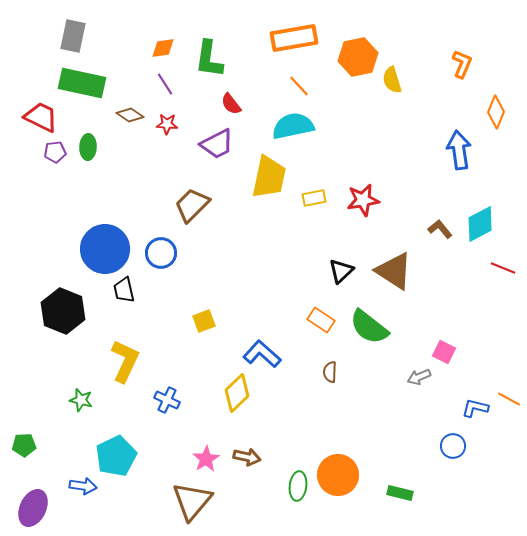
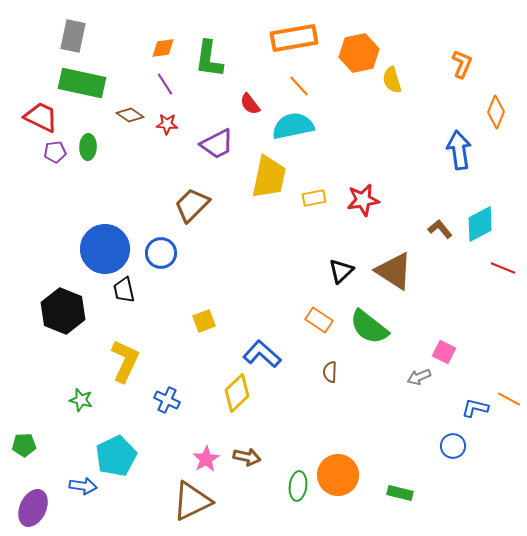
orange hexagon at (358, 57): moved 1 px right, 4 px up
red semicircle at (231, 104): moved 19 px right
orange rectangle at (321, 320): moved 2 px left
brown triangle at (192, 501): rotated 24 degrees clockwise
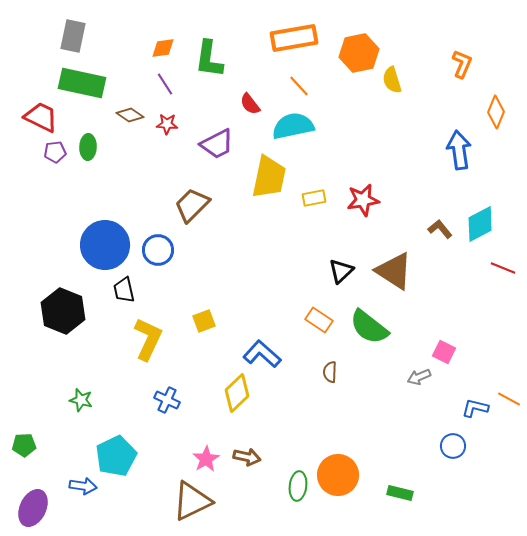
blue circle at (105, 249): moved 4 px up
blue circle at (161, 253): moved 3 px left, 3 px up
yellow L-shape at (125, 361): moved 23 px right, 22 px up
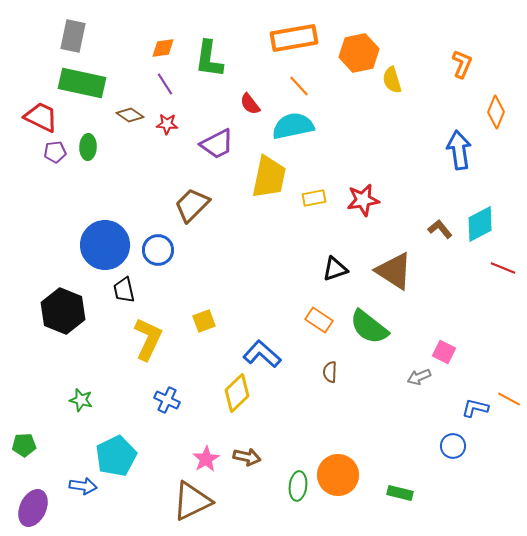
black triangle at (341, 271): moved 6 px left, 2 px up; rotated 24 degrees clockwise
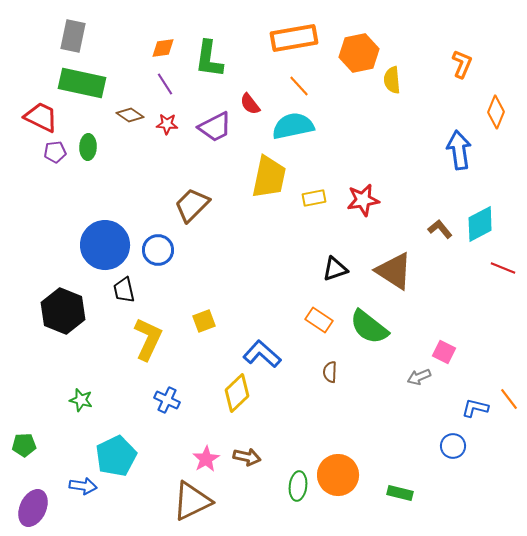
yellow semicircle at (392, 80): rotated 12 degrees clockwise
purple trapezoid at (217, 144): moved 2 px left, 17 px up
orange line at (509, 399): rotated 25 degrees clockwise
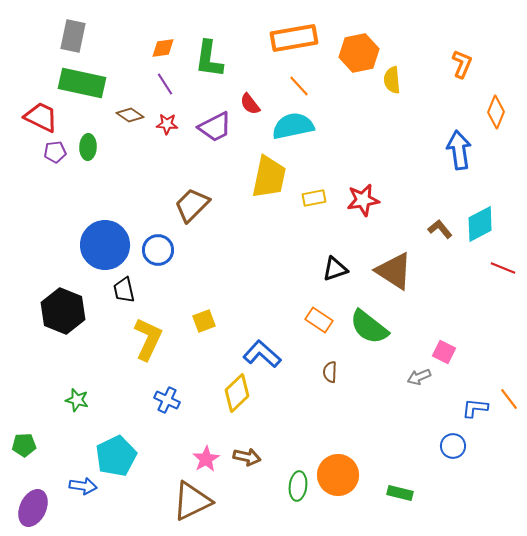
green star at (81, 400): moved 4 px left
blue L-shape at (475, 408): rotated 8 degrees counterclockwise
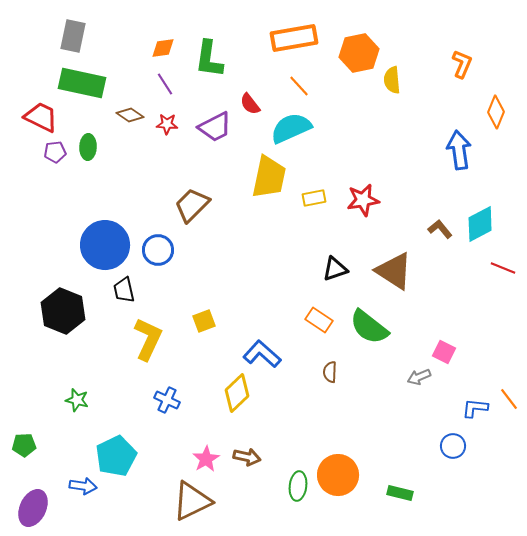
cyan semicircle at (293, 126): moved 2 px left, 2 px down; rotated 12 degrees counterclockwise
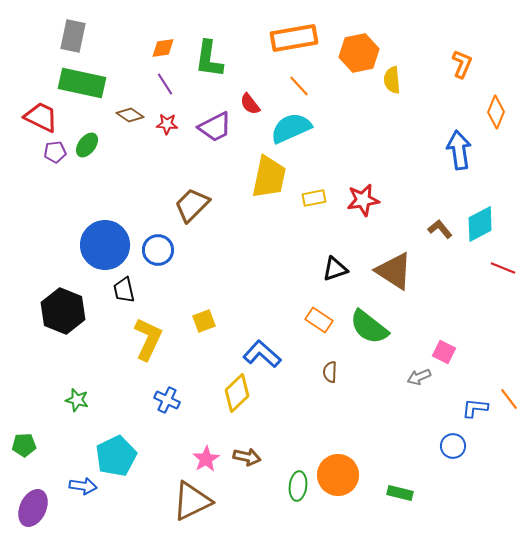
green ellipse at (88, 147): moved 1 px left, 2 px up; rotated 35 degrees clockwise
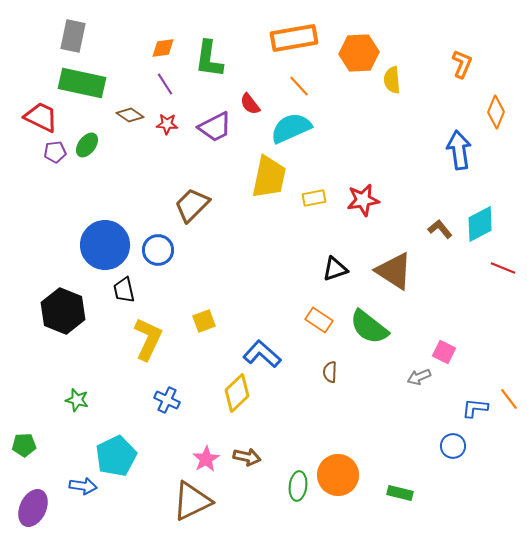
orange hexagon at (359, 53): rotated 9 degrees clockwise
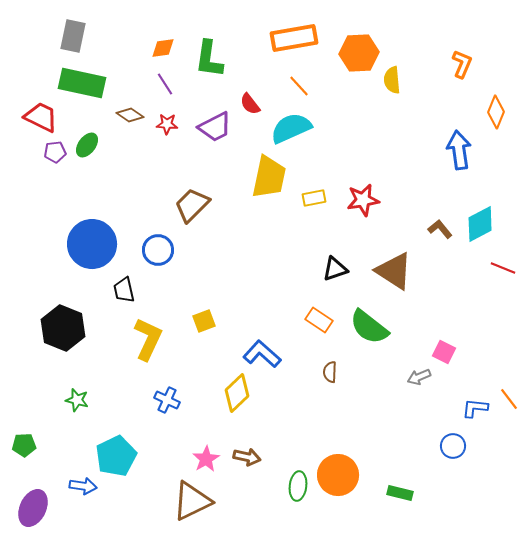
blue circle at (105, 245): moved 13 px left, 1 px up
black hexagon at (63, 311): moved 17 px down
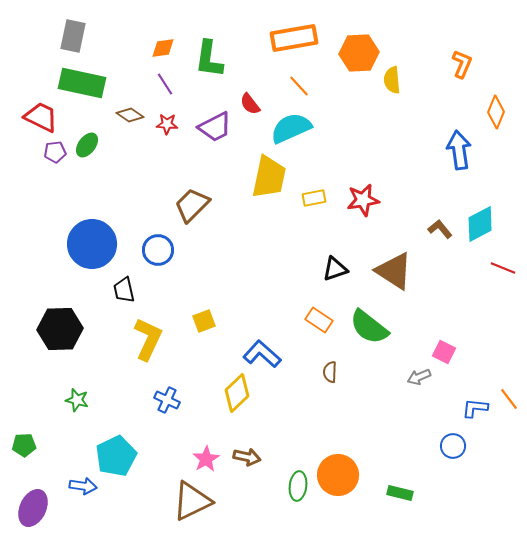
black hexagon at (63, 328): moved 3 px left, 1 px down; rotated 24 degrees counterclockwise
